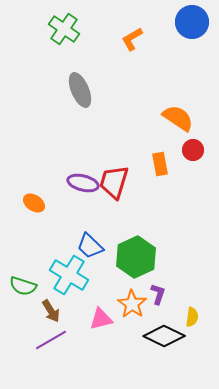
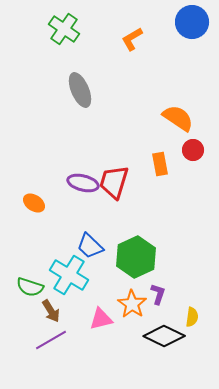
green semicircle: moved 7 px right, 1 px down
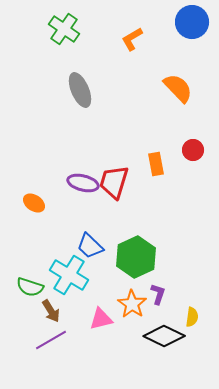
orange semicircle: moved 30 px up; rotated 12 degrees clockwise
orange rectangle: moved 4 px left
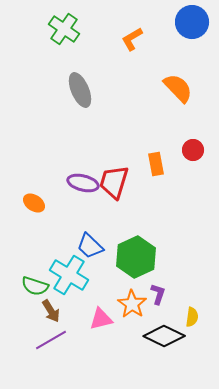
green semicircle: moved 5 px right, 1 px up
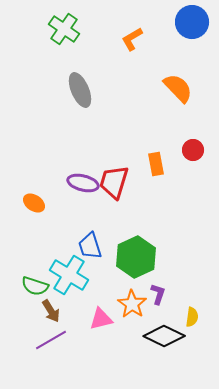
blue trapezoid: rotated 28 degrees clockwise
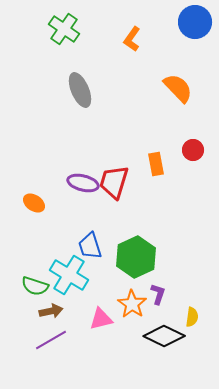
blue circle: moved 3 px right
orange L-shape: rotated 25 degrees counterclockwise
brown arrow: rotated 70 degrees counterclockwise
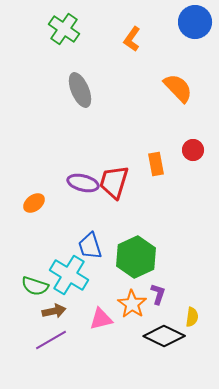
orange ellipse: rotated 70 degrees counterclockwise
brown arrow: moved 3 px right
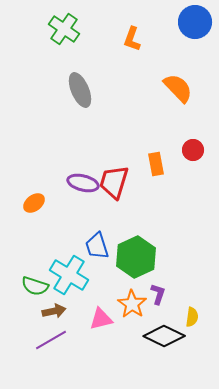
orange L-shape: rotated 15 degrees counterclockwise
blue trapezoid: moved 7 px right
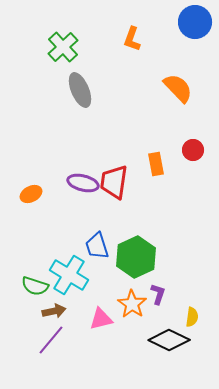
green cross: moved 1 px left, 18 px down; rotated 12 degrees clockwise
red trapezoid: rotated 9 degrees counterclockwise
orange ellipse: moved 3 px left, 9 px up; rotated 10 degrees clockwise
black diamond: moved 5 px right, 4 px down
purple line: rotated 20 degrees counterclockwise
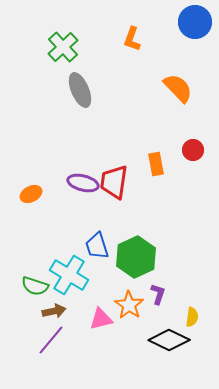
orange star: moved 3 px left, 1 px down
